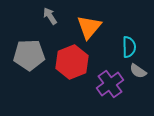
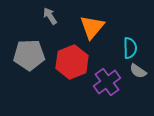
orange triangle: moved 3 px right
cyan semicircle: moved 1 px right, 1 px down
purple cross: moved 3 px left, 2 px up
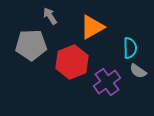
orange triangle: rotated 20 degrees clockwise
gray pentagon: moved 2 px right, 10 px up
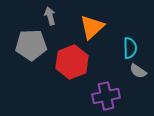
gray arrow: rotated 18 degrees clockwise
orange triangle: rotated 12 degrees counterclockwise
purple cross: moved 1 px left, 14 px down; rotated 24 degrees clockwise
